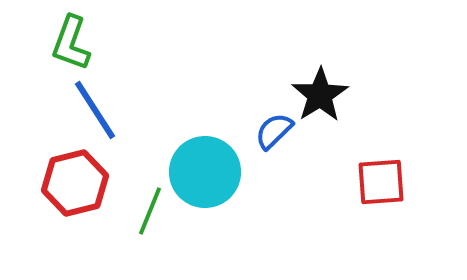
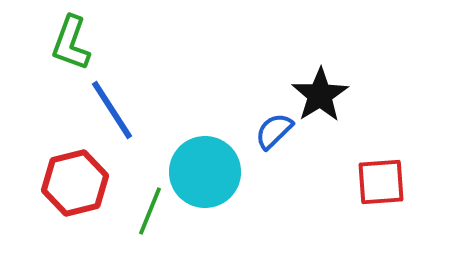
blue line: moved 17 px right
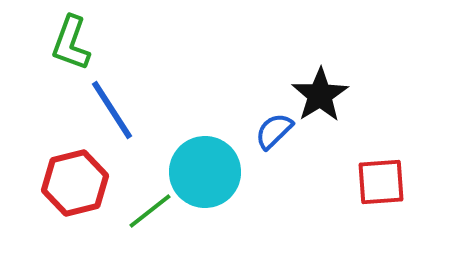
green line: rotated 30 degrees clockwise
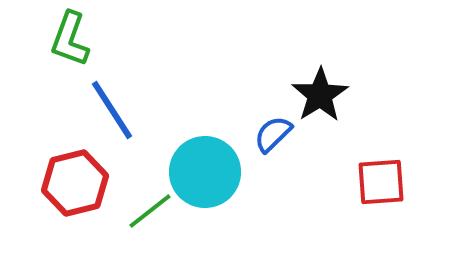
green L-shape: moved 1 px left, 4 px up
blue semicircle: moved 1 px left, 3 px down
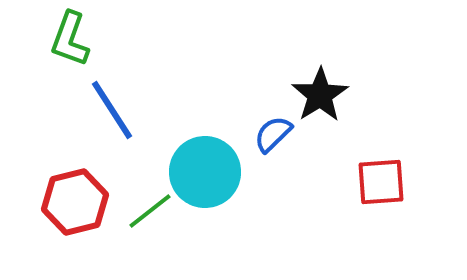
red hexagon: moved 19 px down
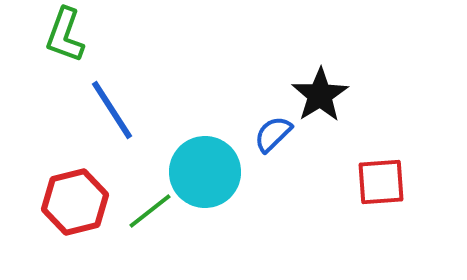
green L-shape: moved 5 px left, 4 px up
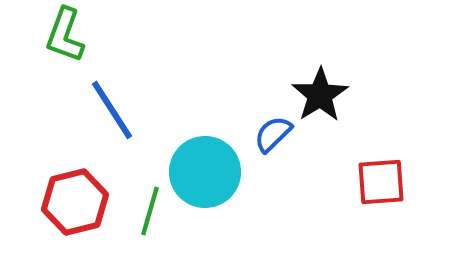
green line: rotated 36 degrees counterclockwise
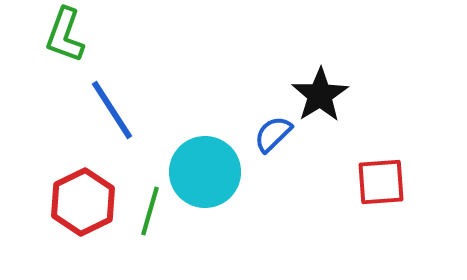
red hexagon: moved 8 px right; rotated 12 degrees counterclockwise
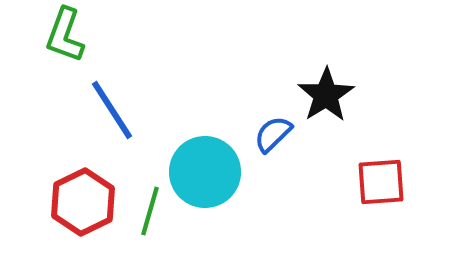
black star: moved 6 px right
